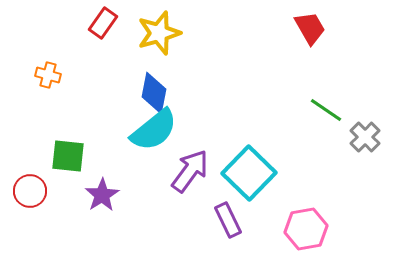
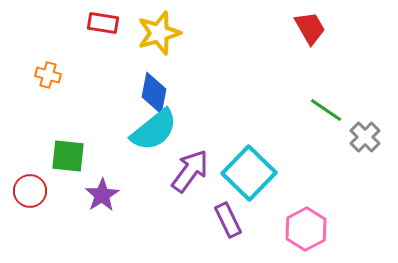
red rectangle: rotated 64 degrees clockwise
pink hexagon: rotated 18 degrees counterclockwise
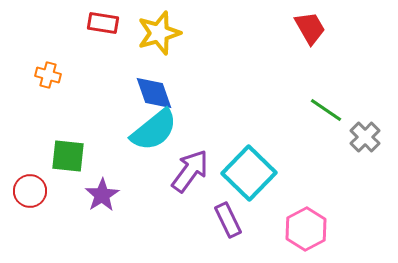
blue diamond: rotated 30 degrees counterclockwise
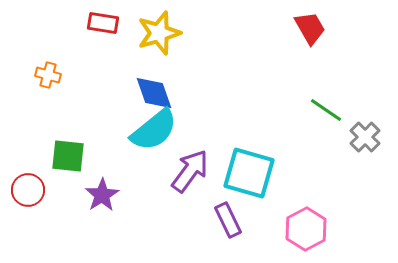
cyan square: rotated 28 degrees counterclockwise
red circle: moved 2 px left, 1 px up
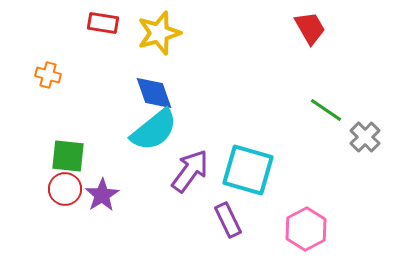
cyan square: moved 1 px left, 3 px up
red circle: moved 37 px right, 1 px up
